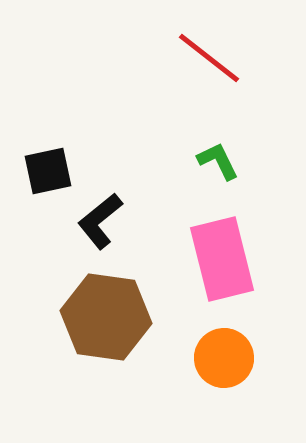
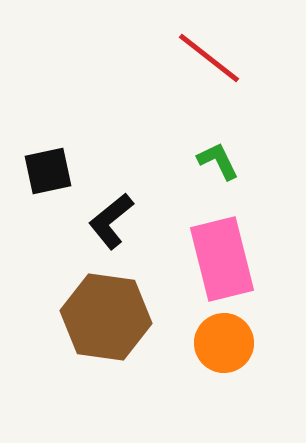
black L-shape: moved 11 px right
orange circle: moved 15 px up
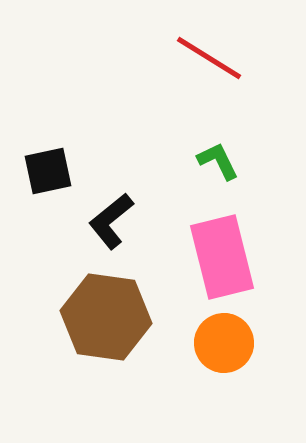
red line: rotated 6 degrees counterclockwise
pink rectangle: moved 2 px up
